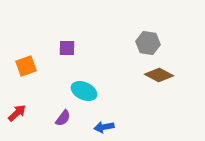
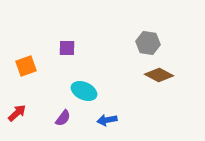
blue arrow: moved 3 px right, 7 px up
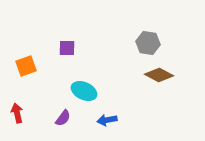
red arrow: rotated 60 degrees counterclockwise
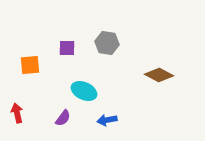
gray hexagon: moved 41 px left
orange square: moved 4 px right, 1 px up; rotated 15 degrees clockwise
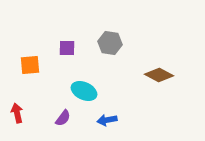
gray hexagon: moved 3 px right
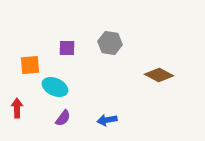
cyan ellipse: moved 29 px left, 4 px up
red arrow: moved 5 px up; rotated 12 degrees clockwise
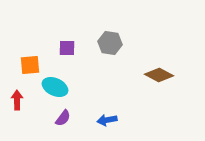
red arrow: moved 8 px up
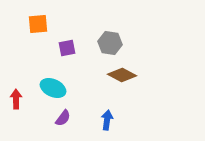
purple square: rotated 12 degrees counterclockwise
orange square: moved 8 px right, 41 px up
brown diamond: moved 37 px left
cyan ellipse: moved 2 px left, 1 px down
red arrow: moved 1 px left, 1 px up
blue arrow: rotated 108 degrees clockwise
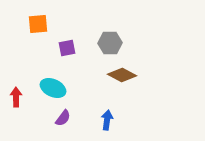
gray hexagon: rotated 10 degrees counterclockwise
red arrow: moved 2 px up
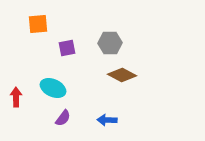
blue arrow: rotated 96 degrees counterclockwise
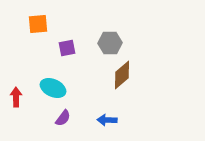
brown diamond: rotated 68 degrees counterclockwise
